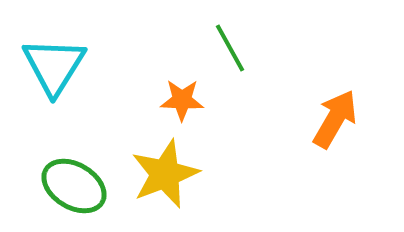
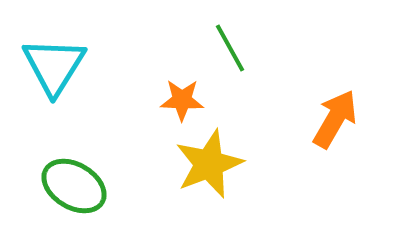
yellow star: moved 44 px right, 10 px up
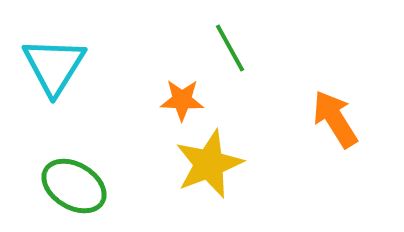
orange arrow: rotated 62 degrees counterclockwise
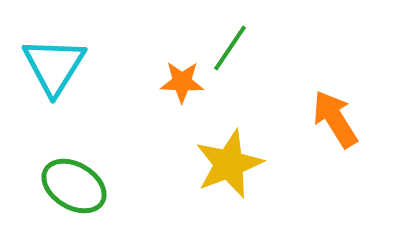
green line: rotated 63 degrees clockwise
orange star: moved 18 px up
yellow star: moved 20 px right
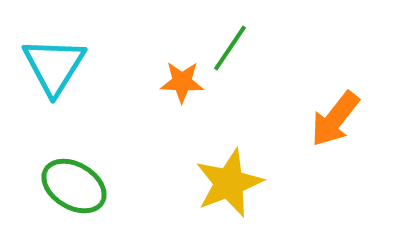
orange arrow: rotated 110 degrees counterclockwise
yellow star: moved 19 px down
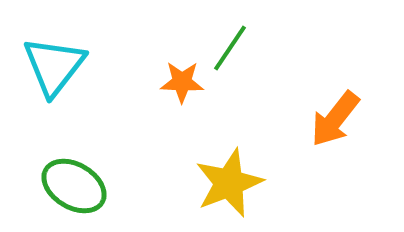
cyan triangle: rotated 6 degrees clockwise
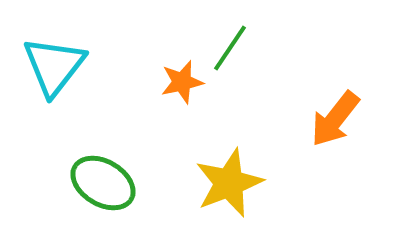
orange star: rotated 15 degrees counterclockwise
green ellipse: moved 29 px right, 3 px up
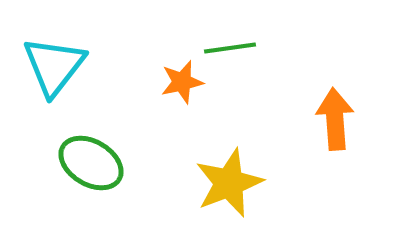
green line: rotated 48 degrees clockwise
orange arrow: rotated 138 degrees clockwise
green ellipse: moved 12 px left, 20 px up
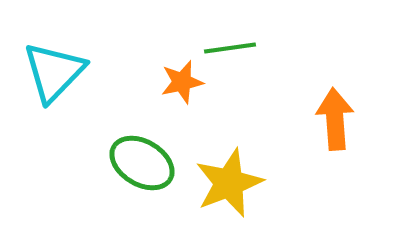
cyan triangle: moved 6 px down; rotated 6 degrees clockwise
green ellipse: moved 51 px right
